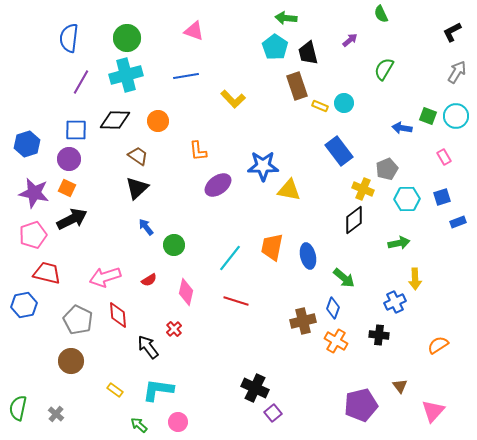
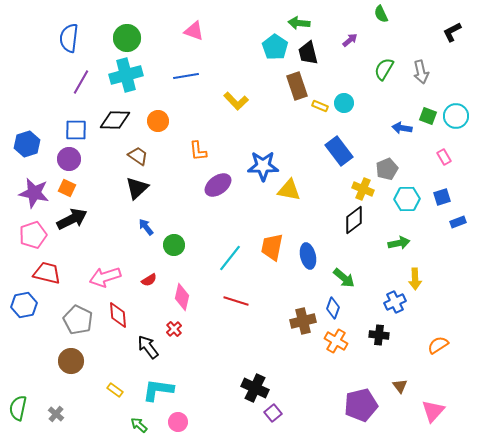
green arrow at (286, 18): moved 13 px right, 5 px down
gray arrow at (457, 72): moved 36 px left; rotated 135 degrees clockwise
yellow L-shape at (233, 99): moved 3 px right, 2 px down
pink diamond at (186, 292): moved 4 px left, 5 px down
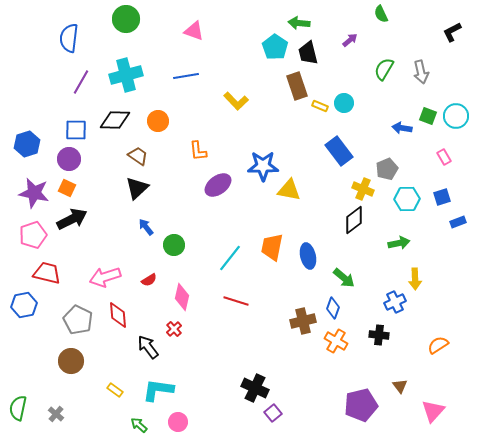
green circle at (127, 38): moved 1 px left, 19 px up
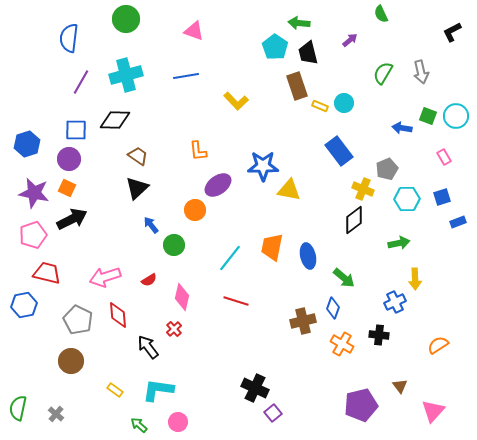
green semicircle at (384, 69): moved 1 px left, 4 px down
orange circle at (158, 121): moved 37 px right, 89 px down
blue arrow at (146, 227): moved 5 px right, 2 px up
orange cross at (336, 341): moved 6 px right, 3 px down
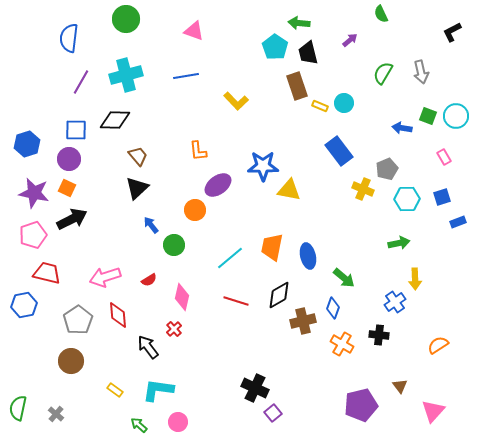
brown trapezoid at (138, 156): rotated 15 degrees clockwise
black diamond at (354, 220): moved 75 px left, 75 px down; rotated 8 degrees clockwise
cyan line at (230, 258): rotated 12 degrees clockwise
blue cross at (395, 302): rotated 10 degrees counterclockwise
gray pentagon at (78, 320): rotated 12 degrees clockwise
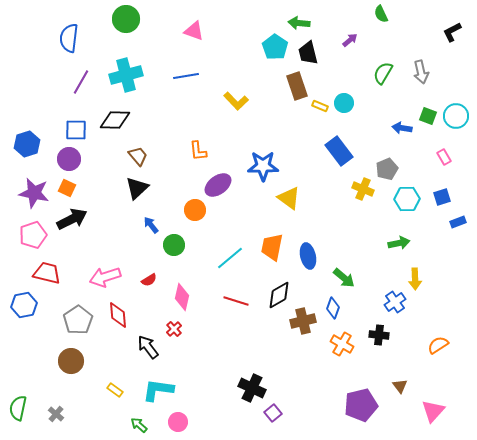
yellow triangle at (289, 190): moved 8 px down; rotated 25 degrees clockwise
black cross at (255, 388): moved 3 px left
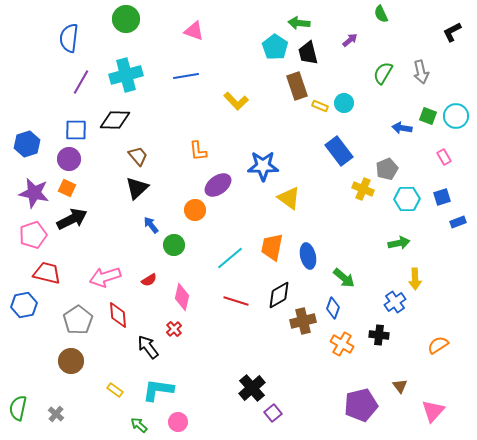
black cross at (252, 388): rotated 24 degrees clockwise
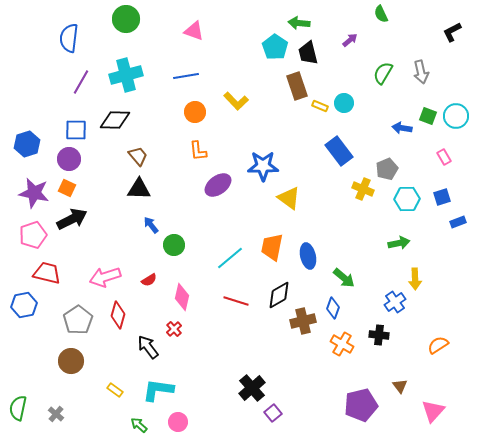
black triangle at (137, 188): moved 2 px right, 1 px down; rotated 45 degrees clockwise
orange circle at (195, 210): moved 98 px up
red diamond at (118, 315): rotated 20 degrees clockwise
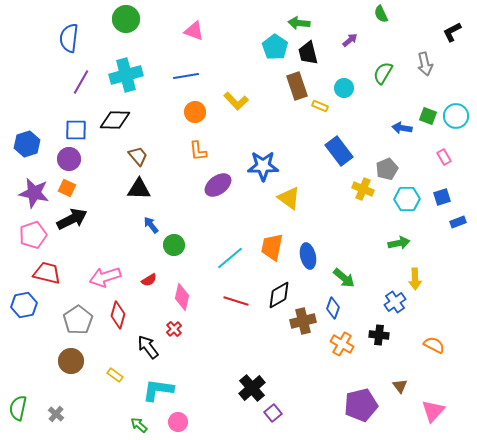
gray arrow at (421, 72): moved 4 px right, 8 px up
cyan circle at (344, 103): moved 15 px up
orange semicircle at (438, 345): moved 4 px left; rotated 60 degrees clockwise
yellow rectangle at (115, 390): moved 15 px up
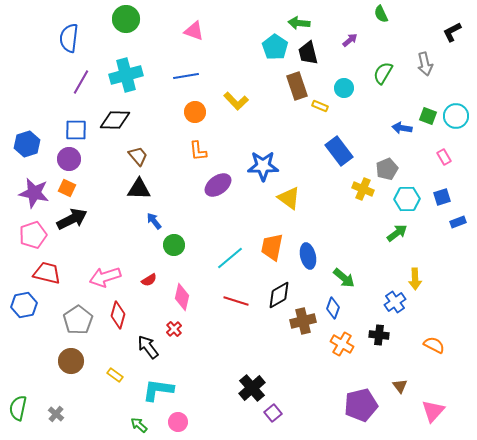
blue arrow at (151, 225): moved 3 px right, 4 px up
green arrow at (399, 243): moved 2 px left, 10 px up; rotated 25 degrees counterclockwise
